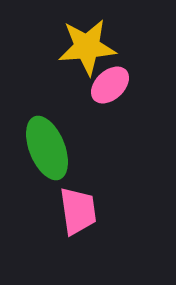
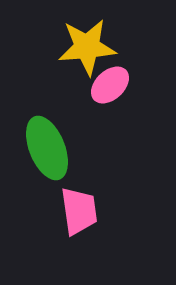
pink trapezoid: moved 1 px right
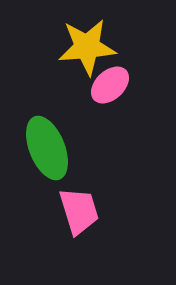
pink trapezoid: rotated 9 degrees counterclockwise
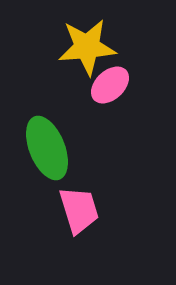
pink trapezoid: moved 1 px up
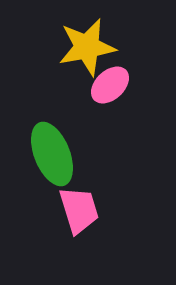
yellow star: rotated 6 degrees counterclockwise
green ellipse: moved 5 px right, 6 px down
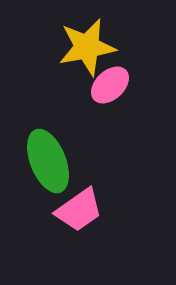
green ellipse: moved 4 px left, 7 px down
pink trapezoid: rotated 72 degrees clockwise
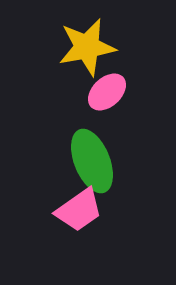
pink ellipse: moved 3 px left, 7 px down
green ellipse: moved 44 px right
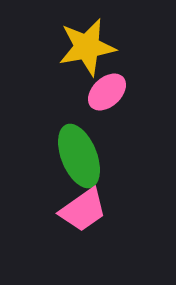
green ellipse: moved 13 px left, 5 px up
pink trapezoid: moved 4 px right
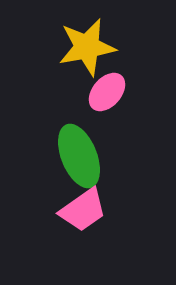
pink ellipse: rotated 6 degrees counterclockwise
